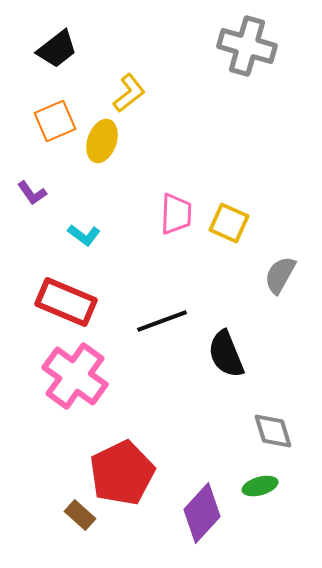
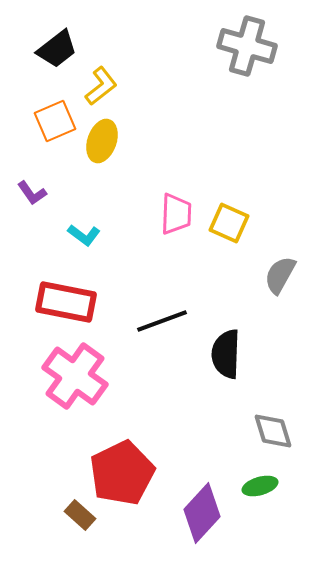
yellow L-shape: moved 28 px left, 7 px up
red rectangle: rotated 12 degrees counterclockwise
black semicircle: rotated 24 degrees clockwise
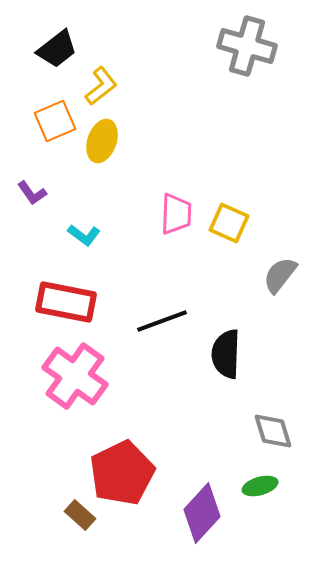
gray semicircle: rotated 9 degrees clockwise
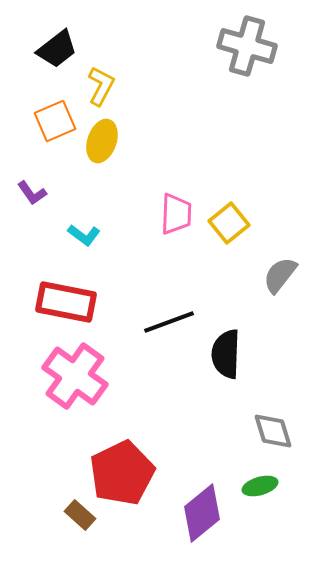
yellow L-shape: rotated 24 degrees counterclockwise
yellow square: rotated 27 degrees clockwise
black line: moved 7 px right, 1 px down
purple diamond: rotated 8 degrees clockwise
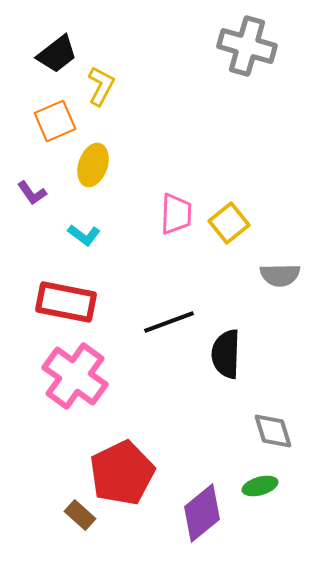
black trapezoid: moved 5 px down
yellow ellipse: moved 9 px left, 24 px down
gray semicircle: rotated 129 degrees counterclockwise
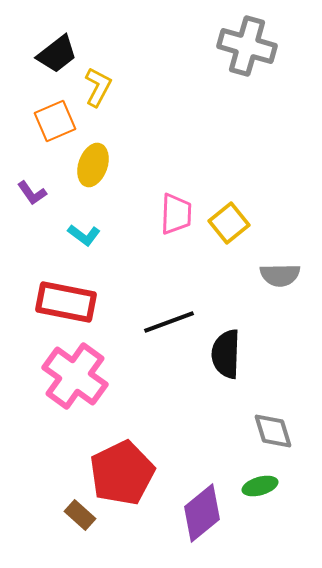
yellow L-shape: moved 3 px left, 1 px down
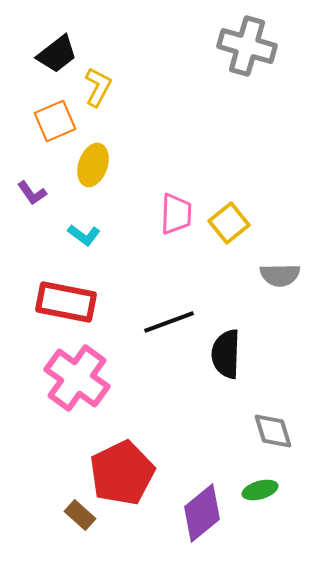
pink cross: moved 2 px right, 2 px down
green ellipse: moved 4 px down
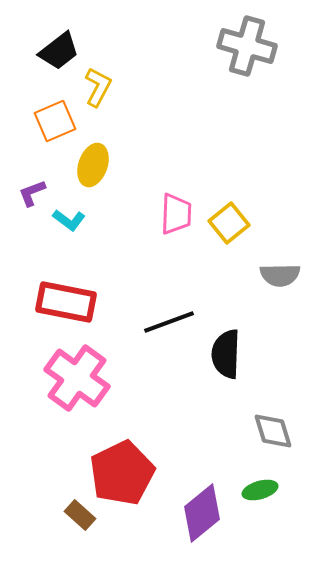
black trapezoid: moved 2 px right, 3 px up
purple L-shape: rotated 104 degrees clockwise
cyan L-shape: moved 15 px left, 15 px up
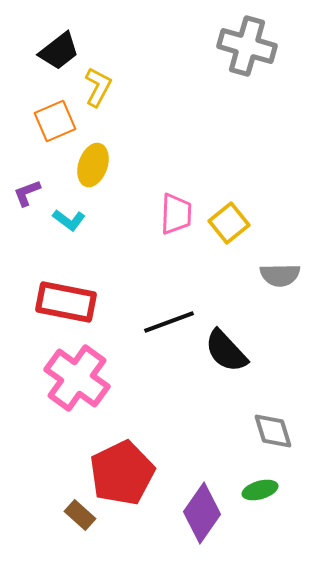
purple L-shape: moved 5 px left
black semicircle: moved 3 px up; rotated 45 degrees counterclockwise
purple diamond: rotated 16 degrees counterclockwise
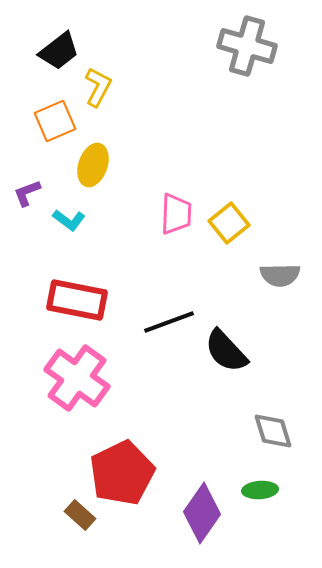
red rectangle: moved 11 px right, 2 px up
green ellipse: rotated 12 degrees clockwise
